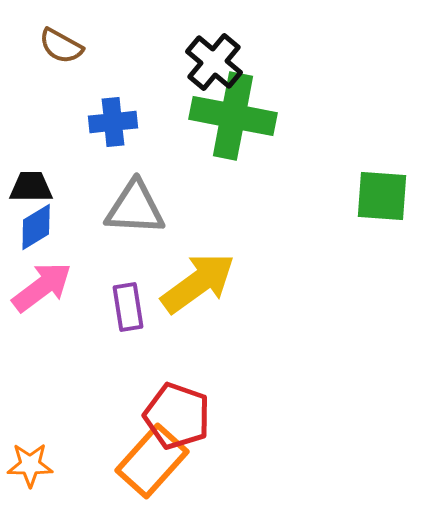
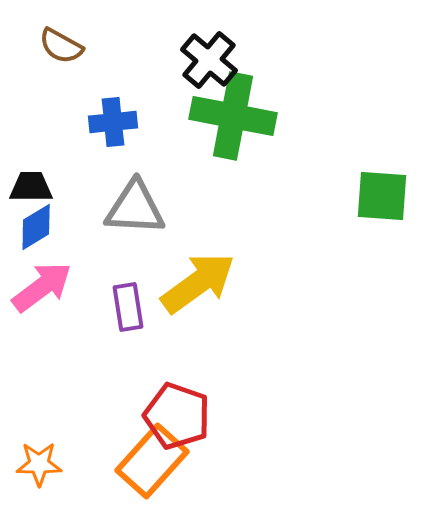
black cross: moved 5 px left, 2 px up
orange star: moved 9 px right, 1 px up
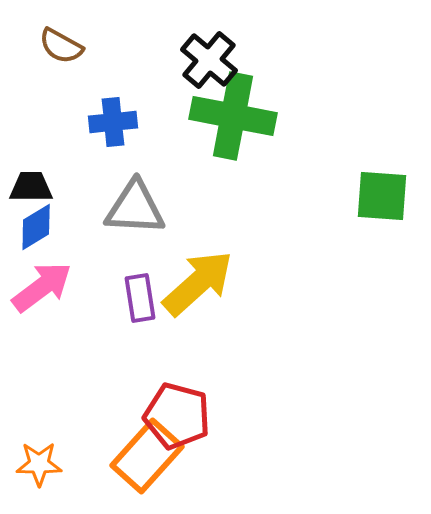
yellow arrow: rotated 6 degrees counterclockwise
purple rectangle: moved 12 px right, 9 px up
red pentagon: rotated 4 degrees counterclockwise
orange rectangle: moved 5 px left, 5 px up
